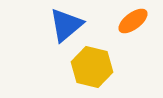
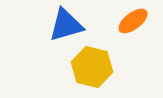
blue triangle: rotated 24 degrees clockwise
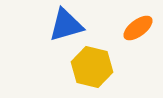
orange ellipse: moved 5 px right, 7 px down
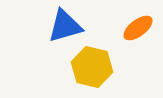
blue triangle: moved 1 px left, 1 px down
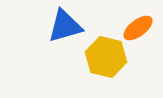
yellow hexagon: moved 14 px right, 10 px up
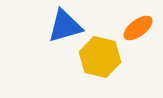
yellow hexagon: moved 6 px left
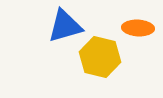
orange ellipse: rotated 40 degrees clockwise
